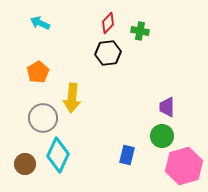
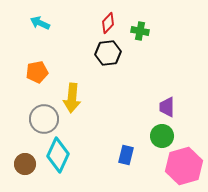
orange pentagon: moved 1 px left; rotated 20 degrees clockwise
gray circle: moved 1 px right, 1 px down
blue rectangle: moved 1 px left
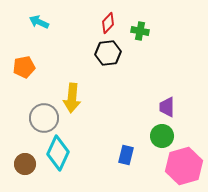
cyan arrow: moved 1 px left, 1 px up
orange pentagon: moved 13 px left, 5 px up
gray circle: moved 1 px up
cyan diamond: moved 2 px up
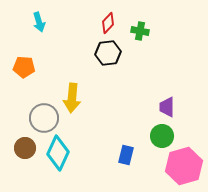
cyan arrow: rotated 132 degrees counterclockwise
orange pentagon: rotated 15 degrees clockwise
brown circle: moved 16 px up
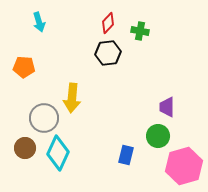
green circle: moved 4 px left
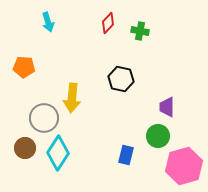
cyan arrow: moved 9 px right
black hexagon: moved 13 px right, 26 px down; rotated 20 degrees clockwise
cyan diamond: rotated 8 degrees clockwise
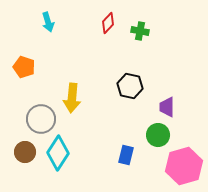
orange pentagon: rotated 15 degrees clockwise
black hexagon: moved 9 px right, 7 px down
gray circle: moved 3 px left, 1 px down
green circle: moved 1 px up
brown circle: moved 4 px down
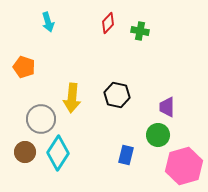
black hexagon: moved 13 px left, 9 px down
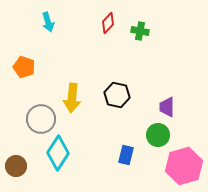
brown circle: moved 9 px left, 14 px down
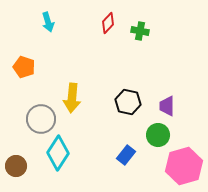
black hexagon: moved 11 px right, 7 px down
purple trapezoid: moved 1 px up
blue rectangle: rotated 24 degrees clockwise
